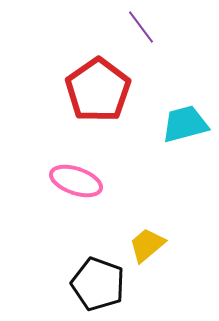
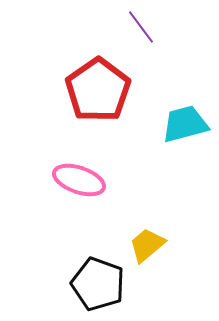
pink ellipse: moved 3 px right, 1 px up
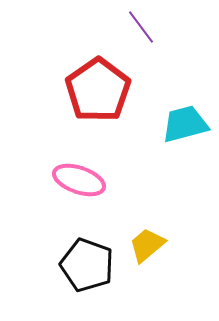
black pentagon: moved 11 px left, 19 px up
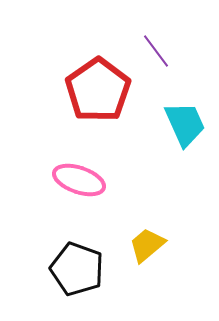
purple line: moved 15 px right, 24 px down
cyan trapezoid: rotated 81 degrees clockwise
black pentagon: moved 10 px left, 4 px down
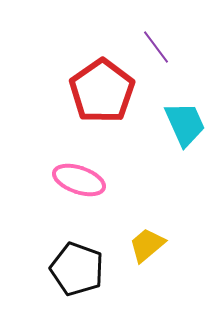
purple line: moved 4 px up
red pentagon: moved 4 px right, 1 px down
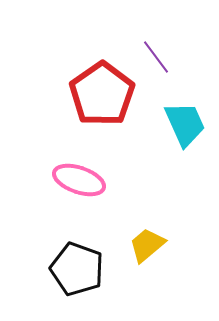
purple line: moved 10 px down
red pentagon: moved 3 px down
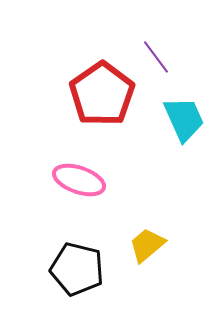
cyan trapezoid: moved 1 px left, 5 px up
black pentagon: rotated 6 degrees counterclockwise
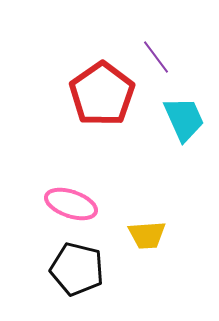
pink ellipse: moved 8 px left, 24 px down
yellow trapezoid: moved 10 px up; rotated 144 degrees counterclockwise
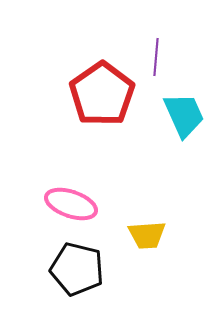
purple line: rotated 42 degrees clockwise
cyan trapezoid: moved 4 px up
